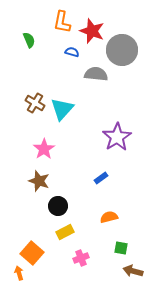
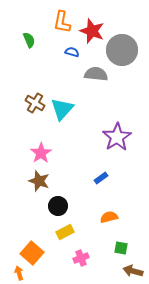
pink star: moved 3 px left, 4 px down
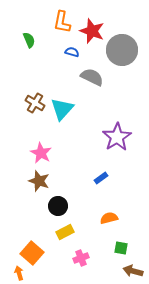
gray semicircle: moved 4 px left, 3 px down; rotated 20 degrees clockwise
pink star: rotated 10 degrees counterclockwise
orange semicircle: moved 1 px down
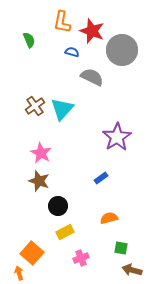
brown cross: moved 3 px down; rotated 24 degrees clockwise
brown arrow: moved 1 px left, 1 px up
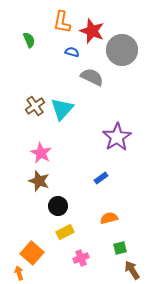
green square: moved 1 px left; rotated 24 degrees counterclockwise
brown arrow: rotated 42 degrees clockwise
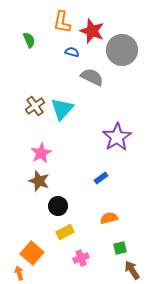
pink star: rotated 15 degrees clockwise
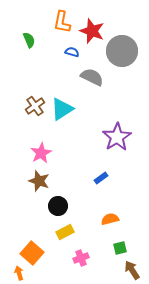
gray circle: moved 1 px down
cyan triangle: rotated 15 degrees clockwise
orange semicircle: moved 1 px right, 1 px down
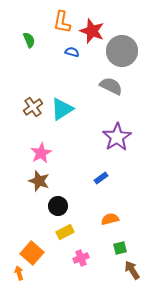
gray semicircle: moved 19 px right, 9 px down
brown cross: moved 2 px left, 1 px down
